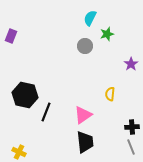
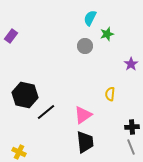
purple rectangle: rotated 16 degrees clockwise
black line: rotated 30 degrees clockwise
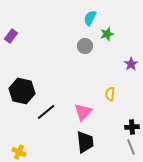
black hexagon: moved 3 px left, 4 px up
pink triangle: moved 3 px up; rotated 12 degrees counterclockwise
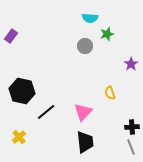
cyan semicircle: rotated 112 degrees counterclockwise
yellow semicircle: moved 1 px up; rotated 24 degrees counterclockwise
yellow cross: moved 15 px up; rotated 24 degrees clockwise
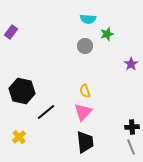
cyan semicircle: moved 2 px left, 1 px down
purple rectangle: moved 4 px up
yellow semicircle: moved 25 px left, 2 px up
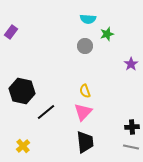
yellow cross: moved 4 px right, 9 px down
gray line: rotated 56 degrees counterclockwise
